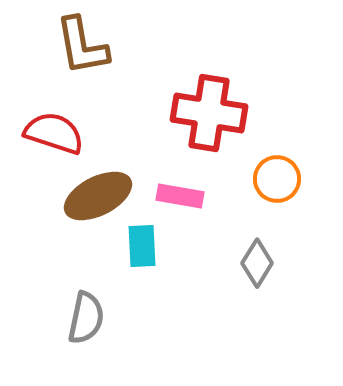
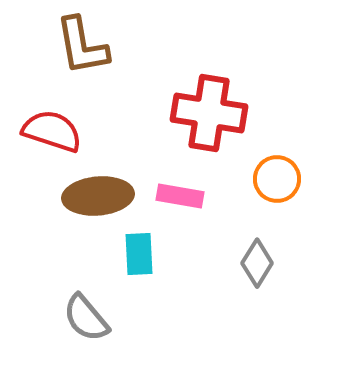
red semicircle: moved 2 px left, 2 px up
brown ellipse: rotated 22 degrees clockwise
cyan rectangle: moved 3 px left, 8 px down
gray semicircle: rotated 128 degrees clockwise
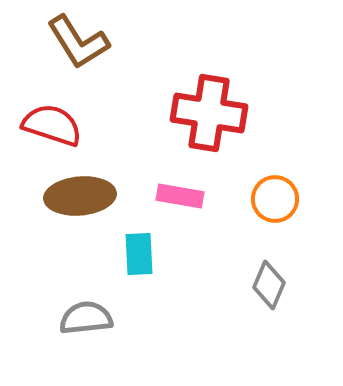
brown L-shape: moved 4 px left, 4 px up; rotated 22 degrees counterclockwise
red semicircle: moved 6 px up
orange circle: moved 2 px left, 20 px down
brown ellipse: moved 18 px left
gray diamond: moved 12 px right, 22 px down; rotated 9 degrees counterclockwise
gray semicircle: rotated 124 degrees clockwise
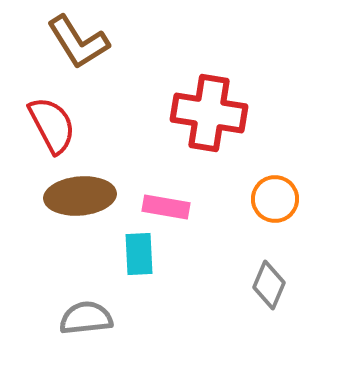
red semicircle: rotated 44 degrees clockwise
pink rectangle: moved 14 px left, 11 px down
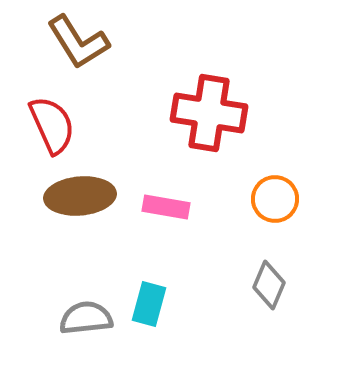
red semicircle: rotated 4 degrees clockwise
cyan rectangle: moved 10 px right, 50 px down; rotated 18 degrees clockwise
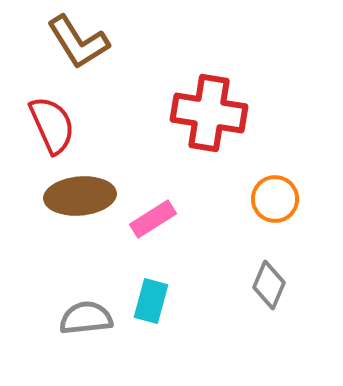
pink rectangle: moved 13 px left, 12 px down; rotated 42 degrees counterclockwise
cyan rectangle: moved 2 px right, 3 px up
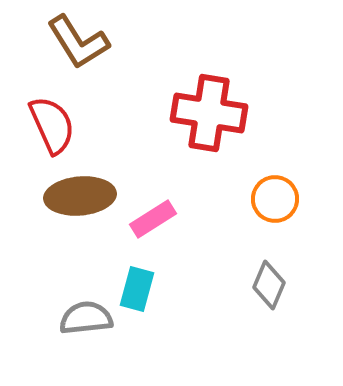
cyan rectangle: moved 14 px left, 12 px up
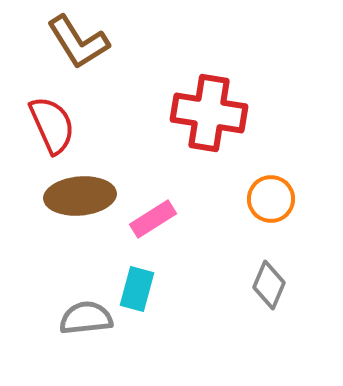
orange circle: moved 4 px left
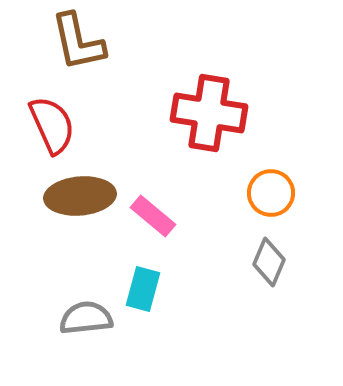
brown L-shape: rotated 20 degrees clockwise
orange circle: moved 6 px up
pink rectangle: moved 3 px up; rotated 72 degrees clockwise
gray diamond: moved 23 px up
cyan rectangle: moved 6 px right
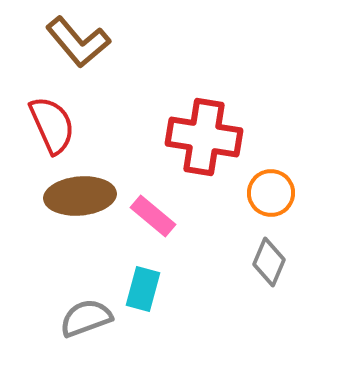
brown L-shape: rotated 28 degrees counterclockwise
red cross: moved 5 px left, 24 px down
gray semicircle: rotated 14 degrees counterclockwise
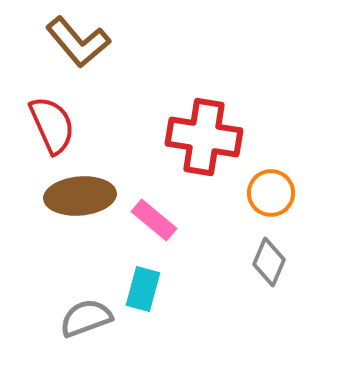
pink rectangle: moved 1 px right, 4 px down
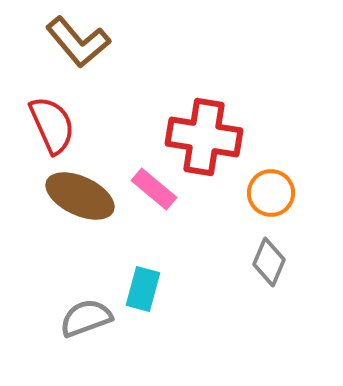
brown ellipse: rotated 30 degrees clockwise
pink rectangle: moved 31 px up
